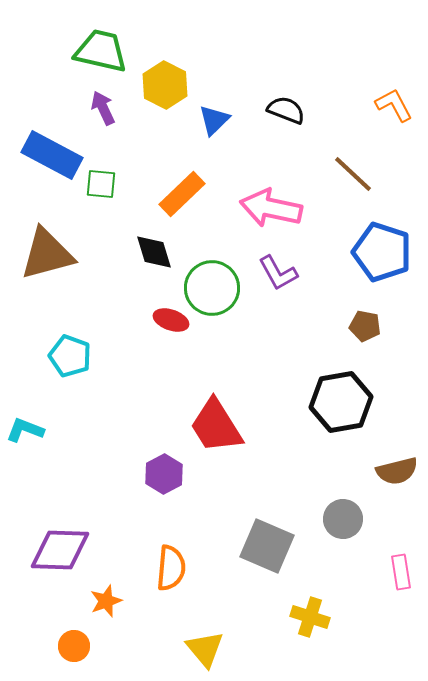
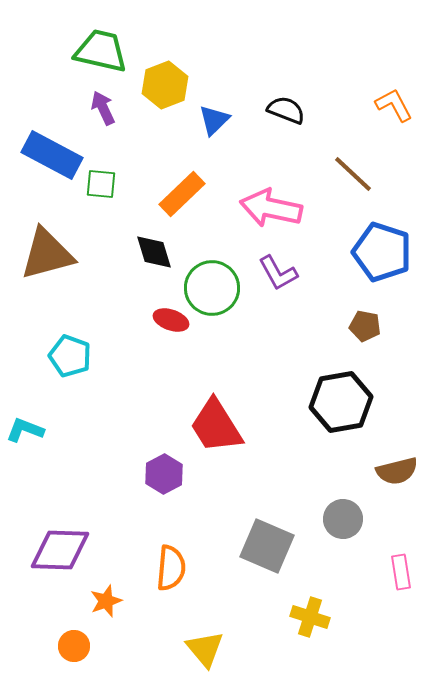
yellow hexagon: rotated 12 degrees clockwise
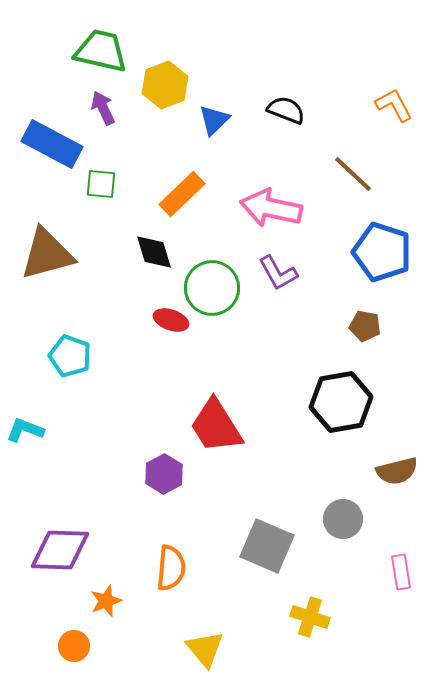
blue rectangle: moved 11 px up
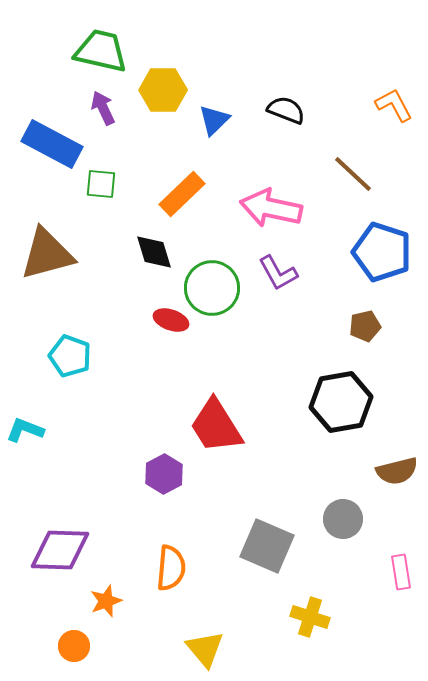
yellow hexagon: moved 2 px left, 5 px down; rotated 21 degrees clockwise
brown pentagon: rotated 24 degrees counterclockwise
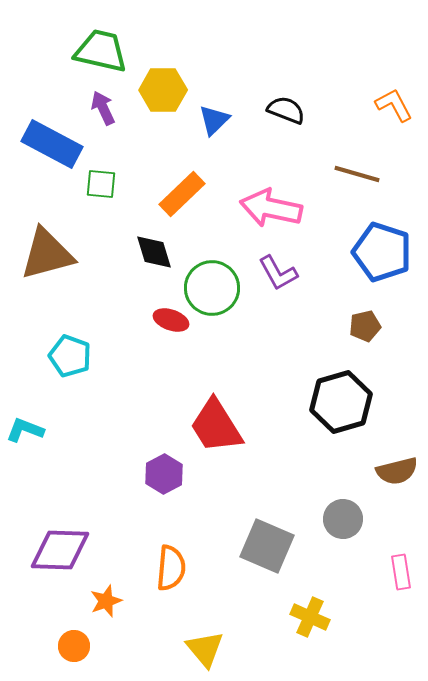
brown line: moved 4 px right; rotated 27 degrees counterclockwise
black hexagon: rotated 6 degrees counterclockwise
yellow cross: rotated 6 degrees clockwise
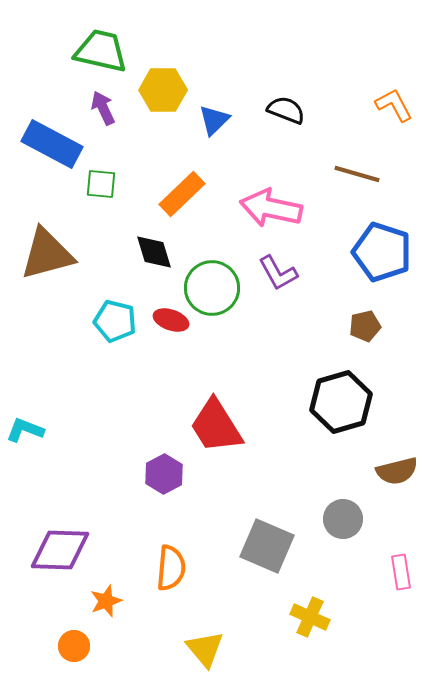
cyan pentagon: moved 45 px right, 35 px up; rotated 6 degrees counterclockwise
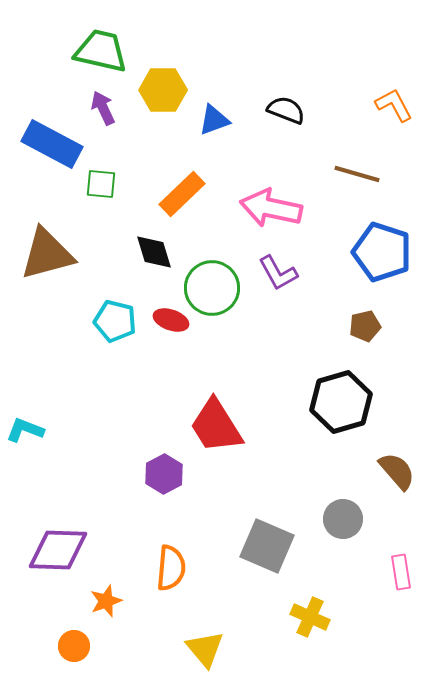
blue triangle: rotated 24 degrees clockwise
brown semicircle: rotated 117 degrees counterclockwise
purple diamond: moved 2 px left
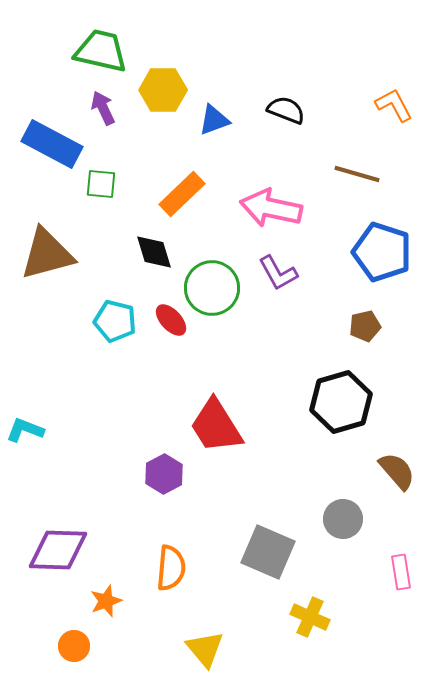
red ellipse: rotated 28 degrees clockwise
gray square: moved 1 px right, 6 px down
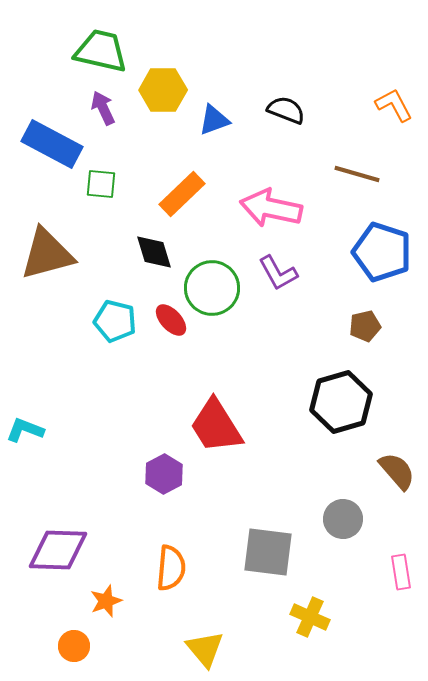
gray square: rotated 16 degrees counterclockwise
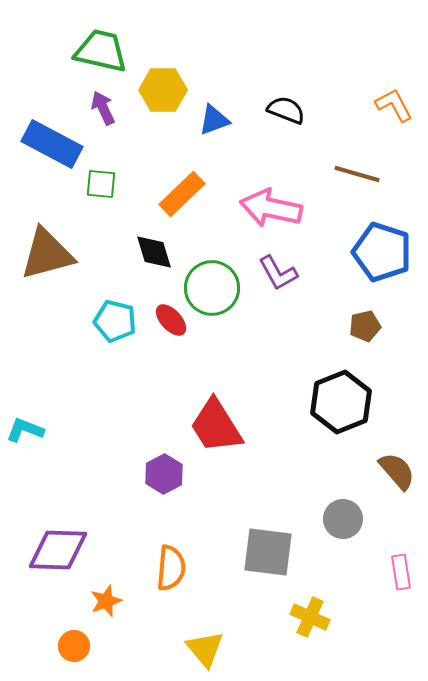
black hexagon: rotated 6 degrees counterclockwise
